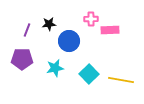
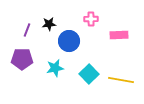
pink rectangle: moved 9 px right, 5 px down
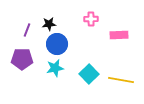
blue circle: moved 12 px left, 3 px down
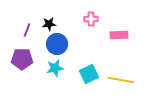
cyan square: rotated 18 degrees clockwise
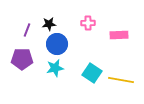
pink cross: moved 3 px left, 4 px down
cyan square: moved 3 px right, 1 px up; rotated 30 degrees counterclockwise
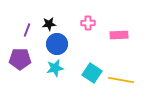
purple pentagon: moved 2 px left
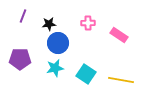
purple line: moved 4 px left, 14 px up
pink rectangle: rotated 36 degrees clockwise
blue circle: moved 1 px right, 1 px up
cyan square: moved 6 px left, 1 px down
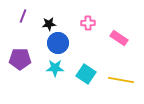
pink rectangle: moved 3 px down
cyan star: rotated 12 degrees clockwise
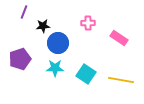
purple line: moved 1 px right, 4 px up
black star: moved 6 px left, 2 px down
purple pentagon: rotated 20 degrees counterclockwise
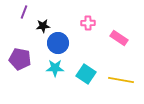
purple pentagon: rotated 30 degrees clockwise
